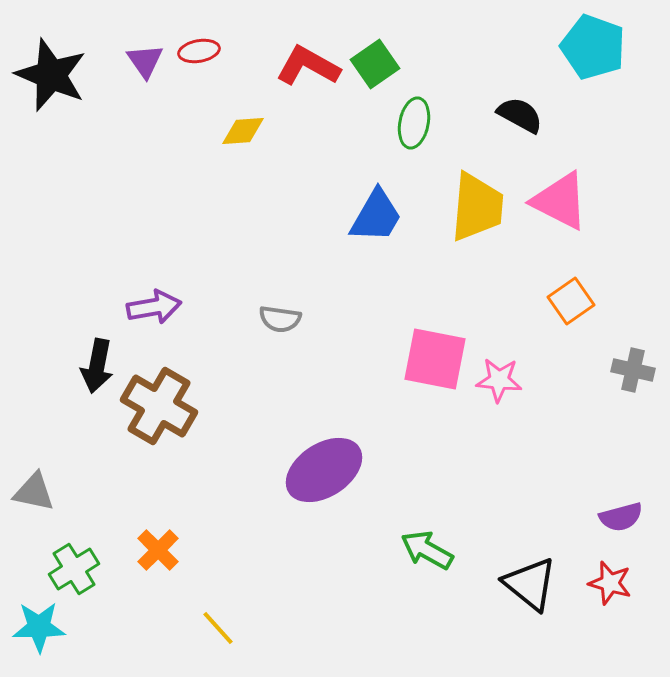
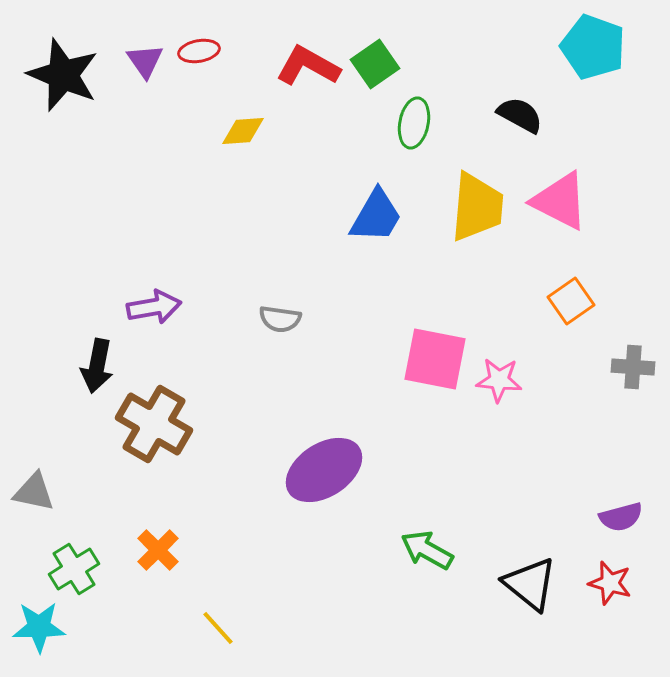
black star: moved 12 px right
gray cross: moved 3 px up; rotated 9 degrees counterclockwise
brown cross: moved 5 px left, 18 px down
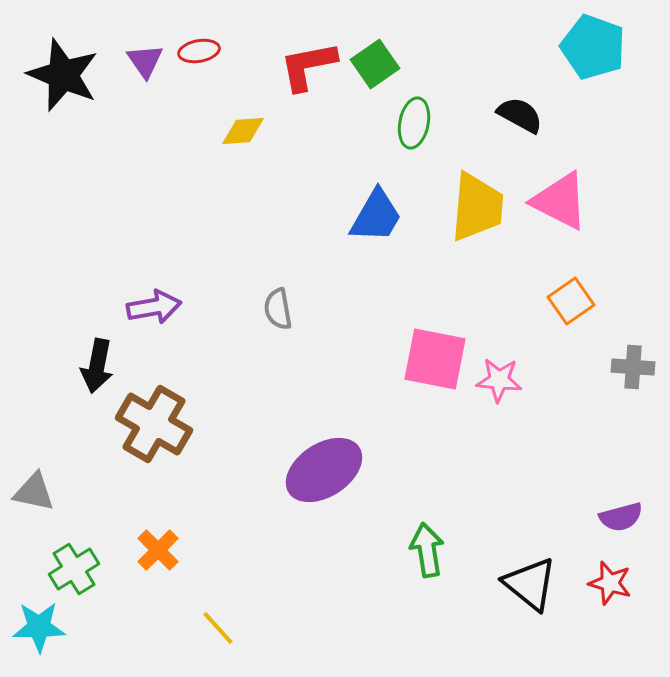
red L-shape: rotated 40 degrees counterclockwise
gray semicircle: moved 2 px left, 10 px up; rotated 72 degrees clockwise
green arrow: rotated 52 degrees clockwise
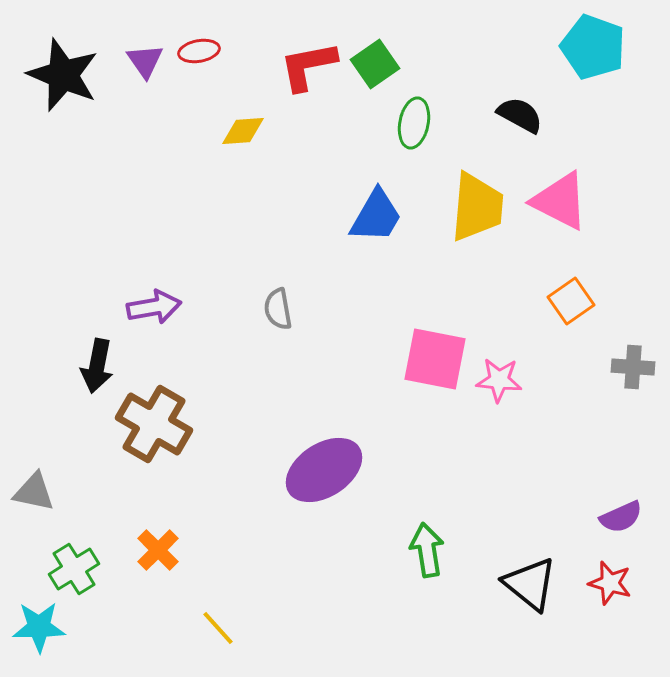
purple semicircle: rotated 9 degrees counterclockwise
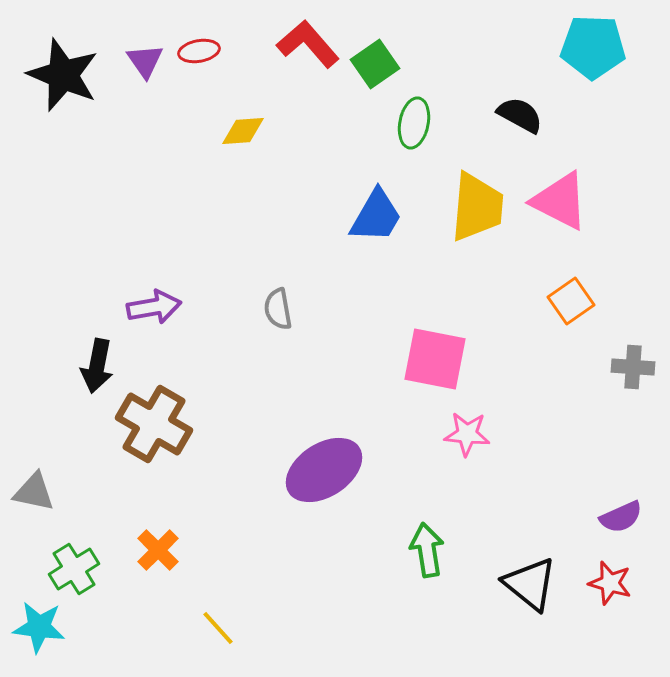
cyan pentagon: rotated 18 degrees counterclockwise
red L-shape: moved 22 px up; rotated 60 degrees clockwise
pink star: moved 32 px left, 54 px down
cyan star: rotated 8 degrees clockwise
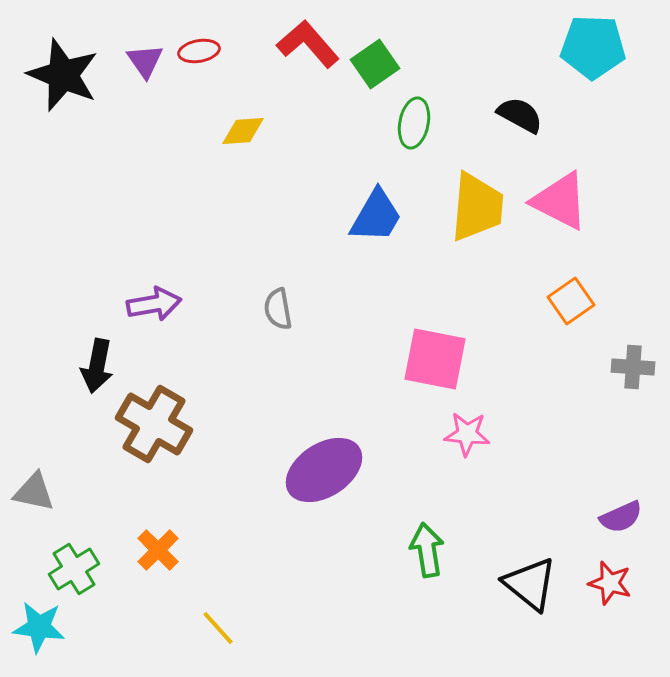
purple arrow: moved 3 px up
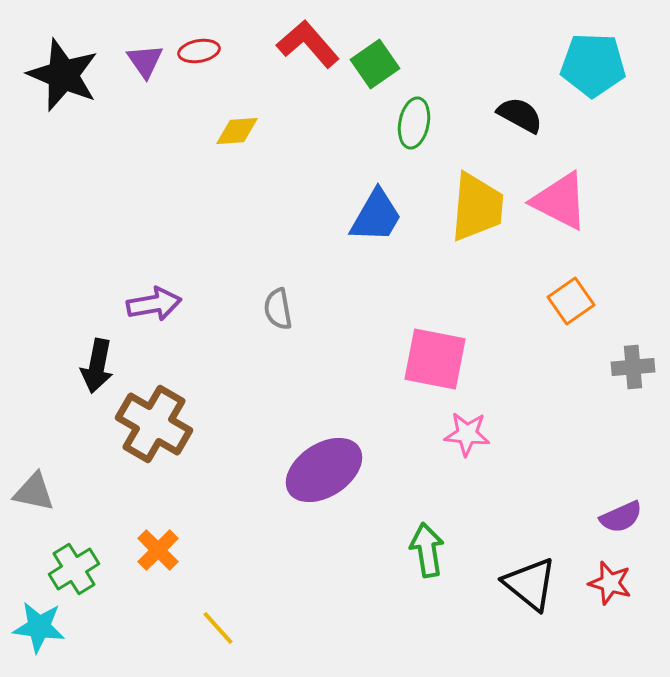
cyan pentagon: moved 18 px down
yellow diamond: moved 6 px left
gray cross: rotated 9 degrees counterclockwise
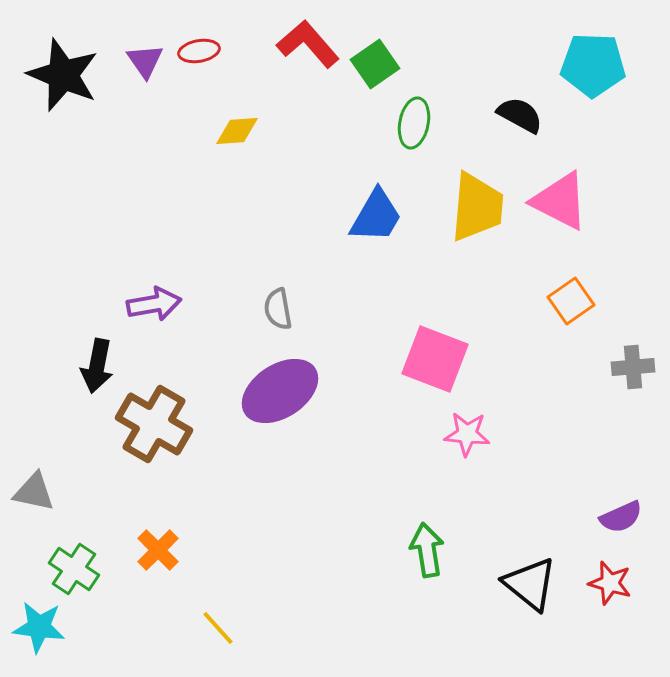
pink square: rotated 10 degrees clockwise
purple ellipse: moved 44 px left, 79 px up
green cross: rotated 24 degrees counterclockwise
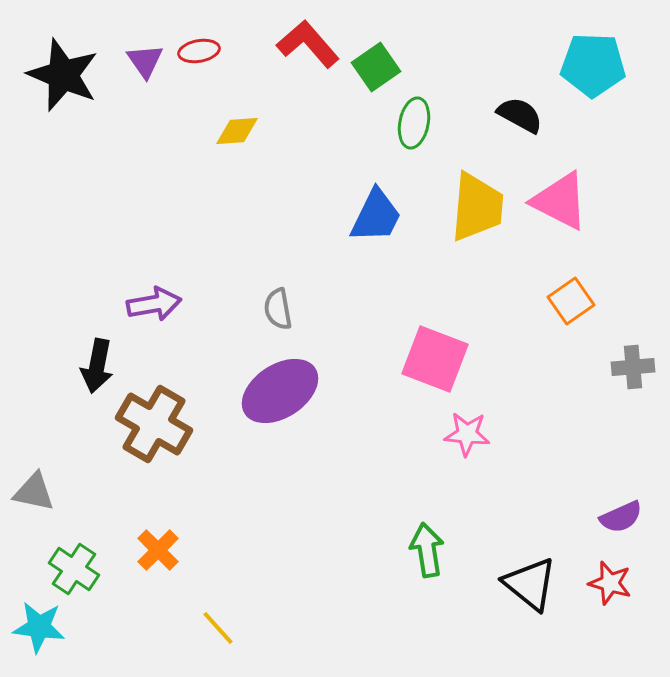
green square: moved 1 px right, 3 px down
blue trapezoid: rotated 4 degrees counterclockwise
